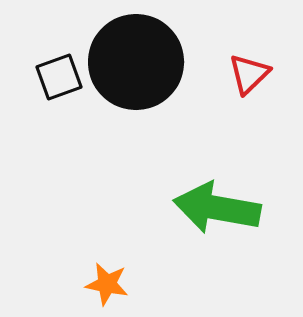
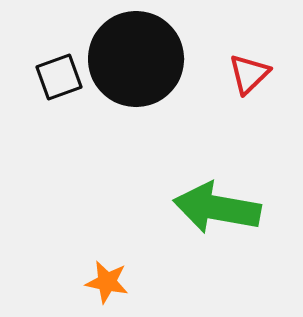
black circle: moved 3 px up
orange star: moved 2 px up
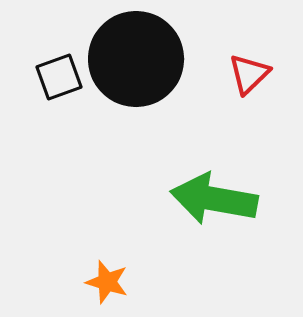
green arrow: moved 3 px left, 9 px up
orange star: rotated 6 degrees clockwise
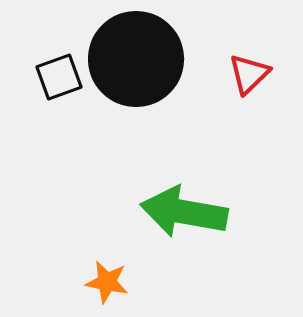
green arrow: moved 30 px left, 13 px down
orange star: rotated 6 degrees counterclockwise
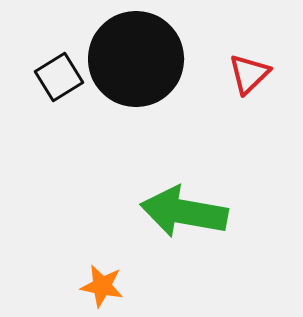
black square: rotated 12 degrees counterclockwise
orange star: moved 5 px left, 4 px down
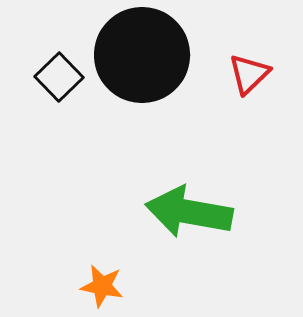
black circle: moved 6 px right, 4 px up
black square: rotated 12 degrees counterclockwise
green arrow: moved 5 px right
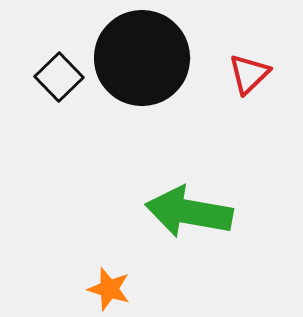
black circle: moved 3 px down
orange star: moved 7 px right, 3 px down; rotated 6 degrees clockwise
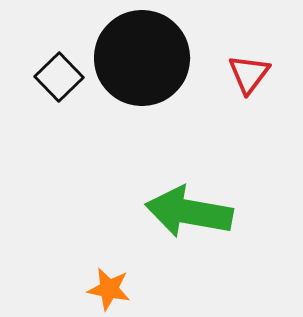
red triangle: rotated 9 degrees counterclockwise
orange star: rotated 6 degrees counterclockwise
